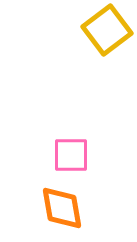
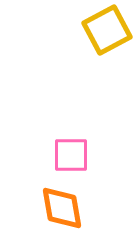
yellow square: rotated 9 degrees clockwise
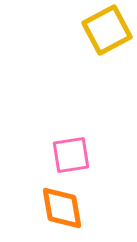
pink square: rotated 9 degrees counterclockwise
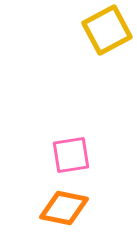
orange diamond: moved 2 px right; rotated 69 degrees counterclockwise
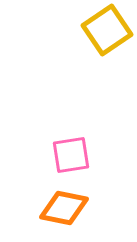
yellow square: rotated 6 degrees counterclockwise
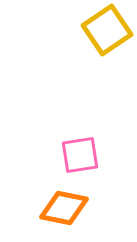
pink square: moved 9 px right
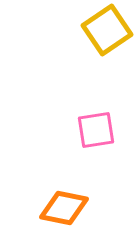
pink square: moved 16 px right, 25 px up
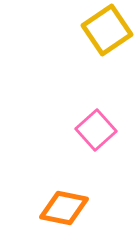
pink square: rotated 33 degrees counterclockwise
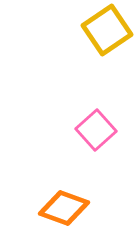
orange diamond: rotated 9 degrees clockwise
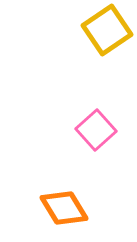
orange diamond: rotated 39 degrees clockwise
